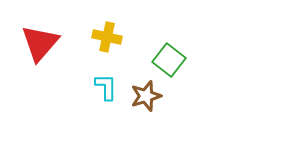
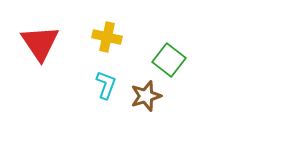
red triangle: rotated 15 degrees counterclockwise
cyan L-shape: moved 2 px up; rotated 20 degrees clockwise
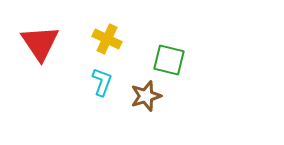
yellow cross: moved 2 px down; rotated 12 degrees clockwise
green square: rotated 24 degrees counterclockwise
cyan L-shape: moved 4 px left, 3 px up
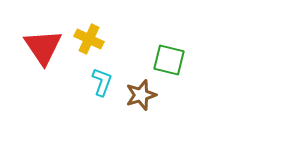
yellow cross: moved 18 px left
red triangle: moved 3 px right, 4 px down
brown star: moved 5 px left, 1 px up
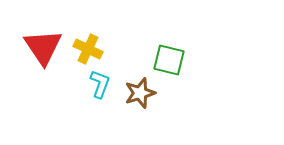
yellow cross: moved 1 px left, 10 px down
cyan L-shape: moved 2 px left, 2 px down
brown star: moved 1 px left, 2 px up
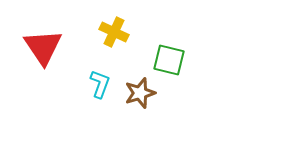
yellow cross: moved 26 px right, 17 px up
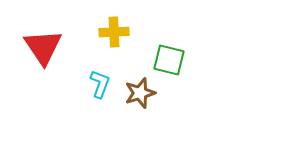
yellow cross: rotated 28 degrees counterclockwise
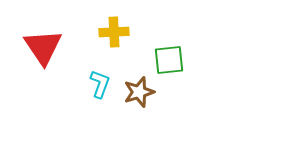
green square: rotated 20 degrees counterclockwise
brown star: moved 1 px left, 1 px up
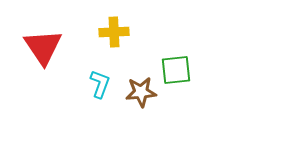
green square: moved 7 px right, 10 px down
brown star: moved 2 px right; rotated 12 degrees clockwise
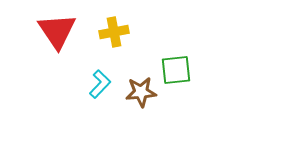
yellow cross: rotated 8 degrees counterclockwise
red triangle: moved 14 px right, 16 px up
cyan L-shape: rotated 24 degrees clockwise
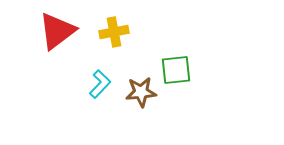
red triangle: rotated 27 degrees clockwise
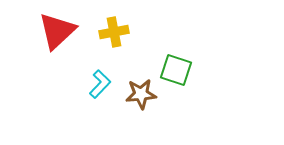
red triangle: rotated 6 degrees counterclockwise
green square: rotated 24 degrees clockwise
brown star: moved 2 px down
